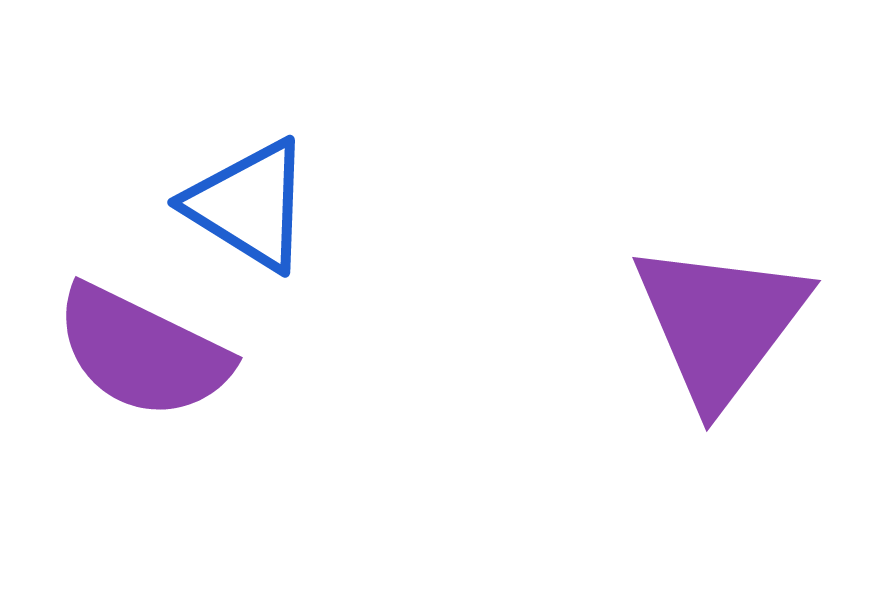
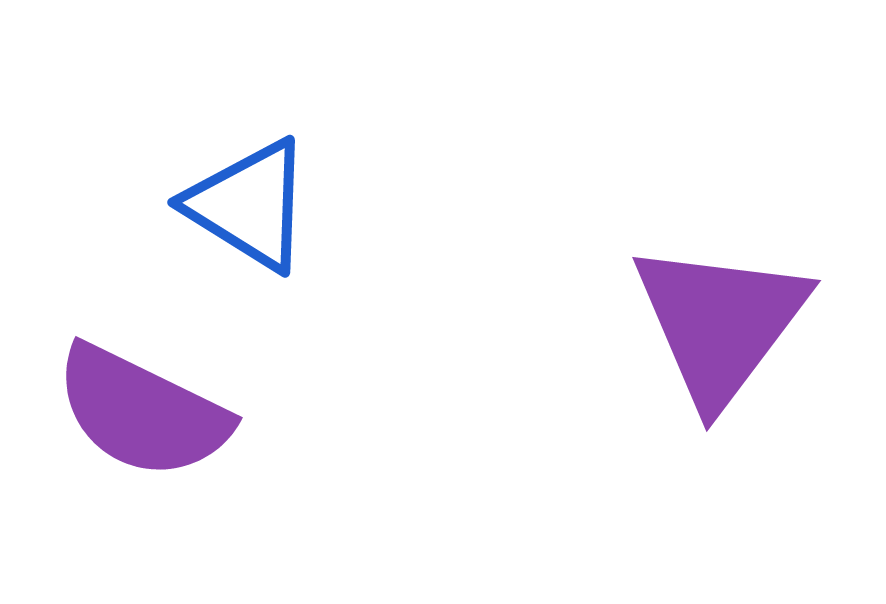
purple semicircle: moved 60 px down
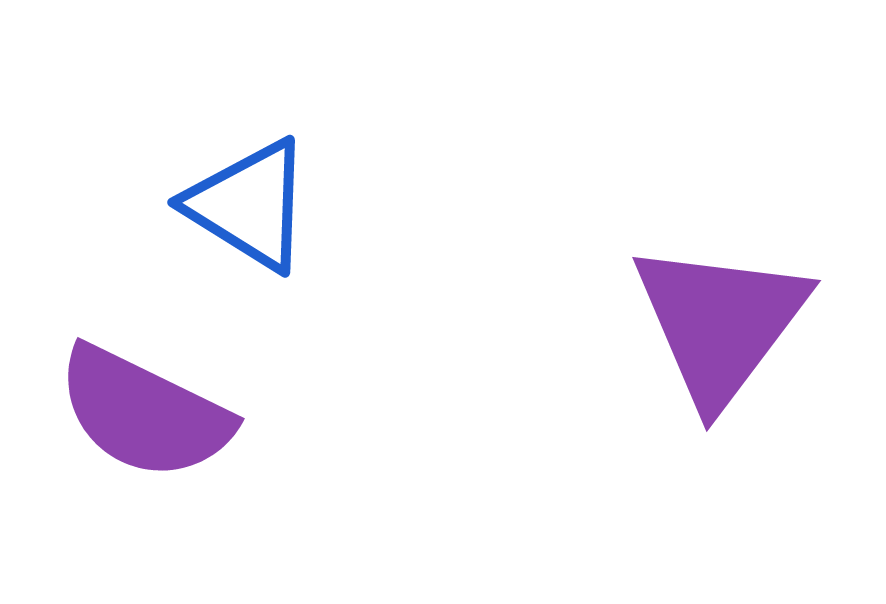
purple semicircle: moved 2 px right, 1 px down
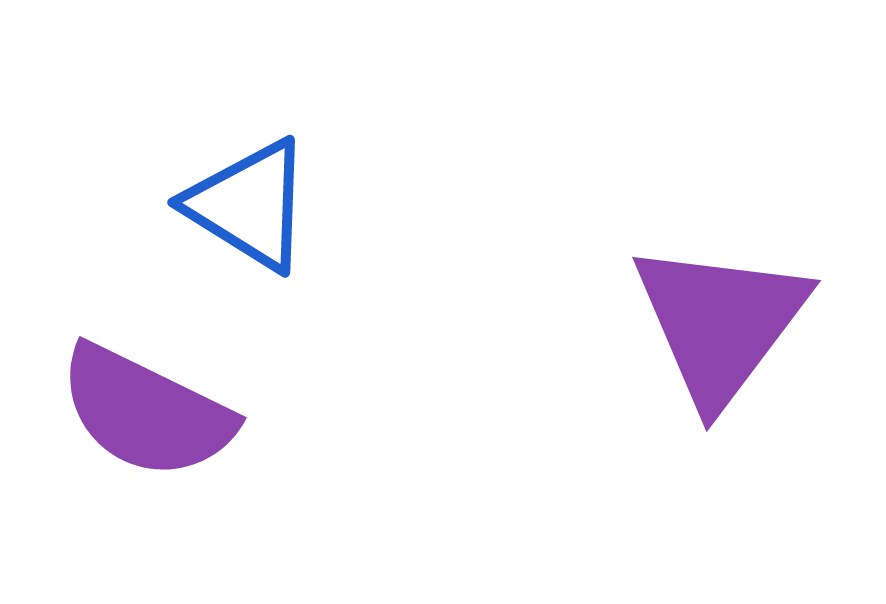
purple semicircle: moved 2 px right, 1 px up
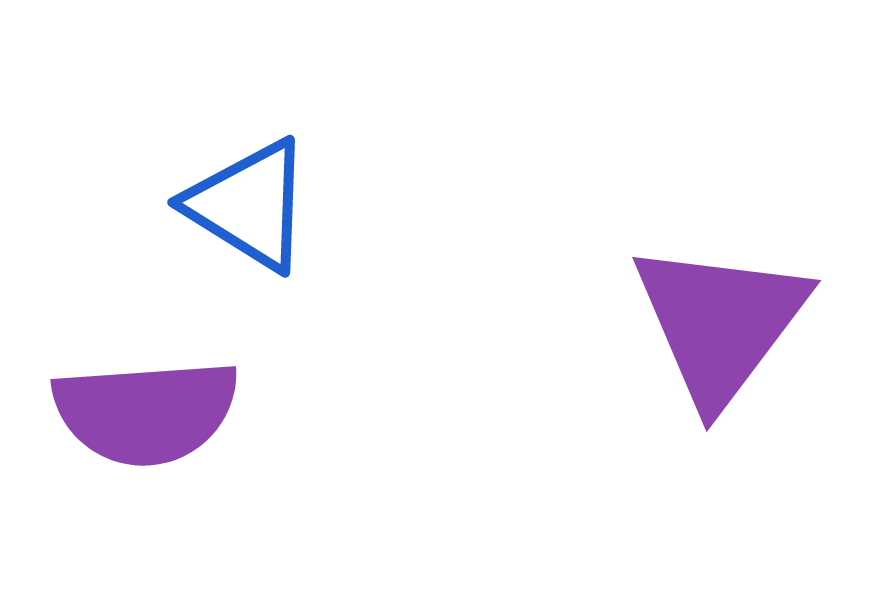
purple semicircle: rotated 30 degrees counterclockwise
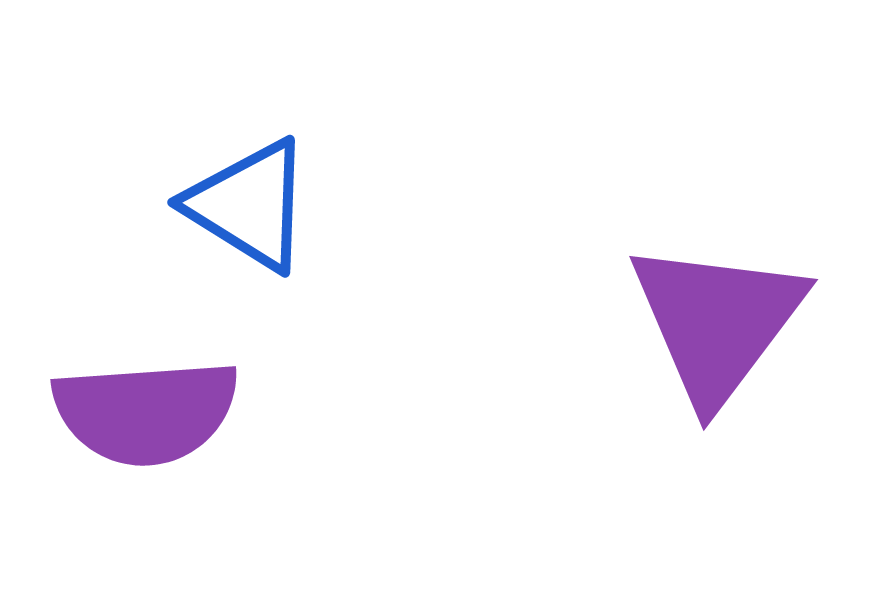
purple triangle: moved 3 px left, 1 px up
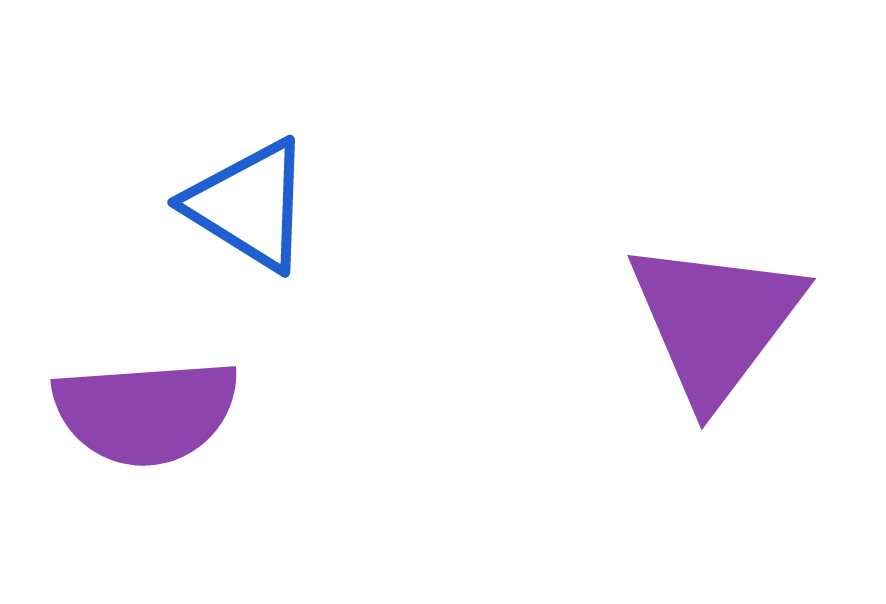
purple triangle: moved 2 px left, 1 px up
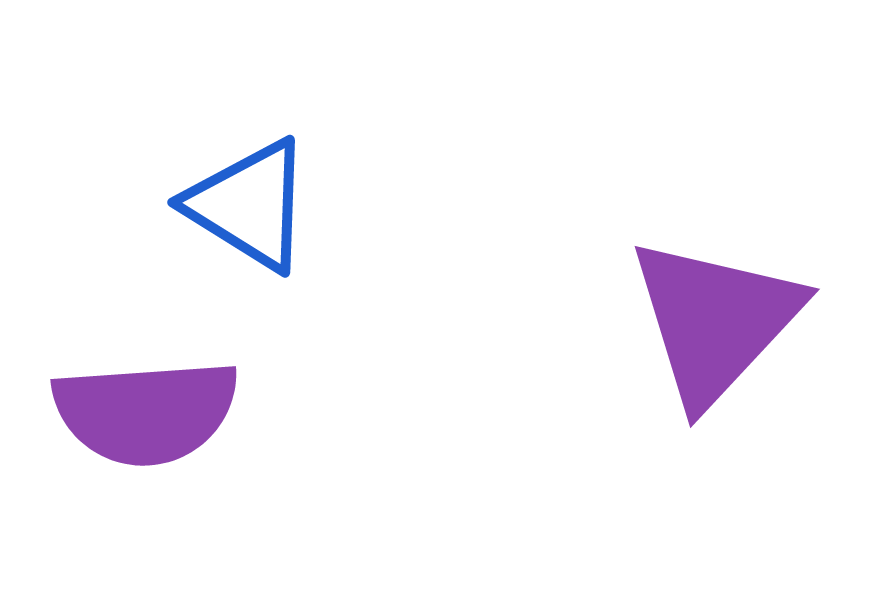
purple triangle: rotated 6 degrees clockwise
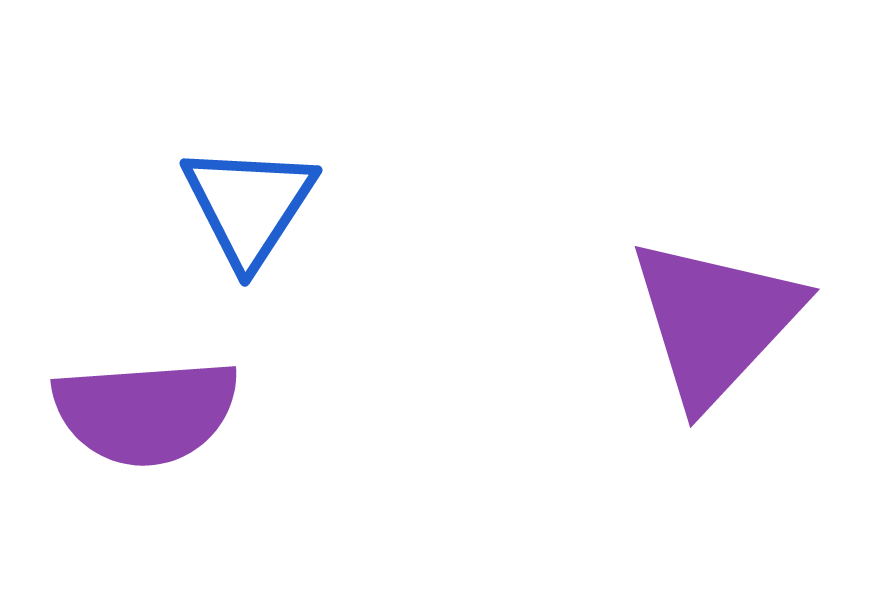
blue triangle: rotated 31 degrees clockwise
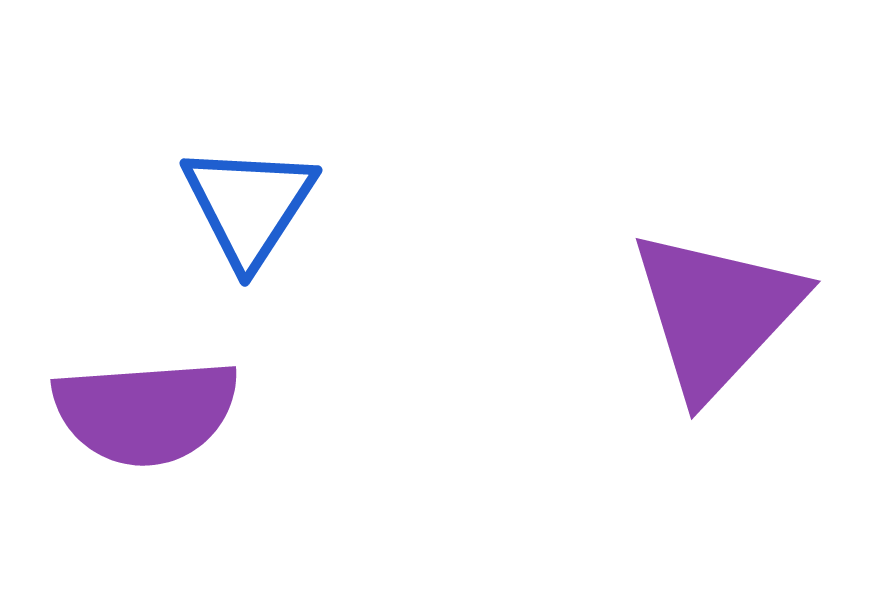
purple triangle: moved 1 px right, 8 px up
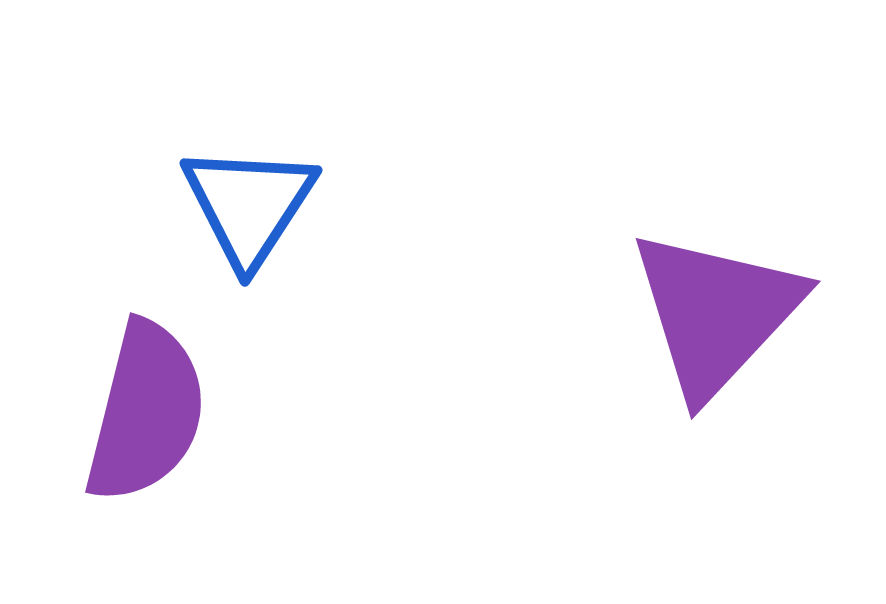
purple semicircle: rotated 72 degrees counterclockwise
